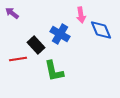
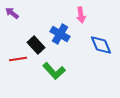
blue diamond: moved 15 px down
green L-shape: rotated 30 degrees counterclockwise
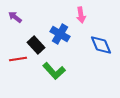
purple arrow: moved 3 px right, 4 px down
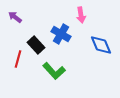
blue cross: moved 1 px right
red line: rotated 66 degrees counterclockwise
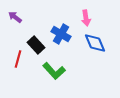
pink arrow: moved 5 px right, 3 px down
blue diamond: moved 6 px left, 2 px up
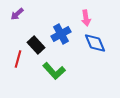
purple arrow: moved 2 px right, 3 px up; rotated 80 degrees counterclockwise
blue cross: rotated 30 degrees clockwise
